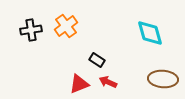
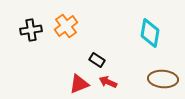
cyan diamond: rotated 24 degrees clockwise
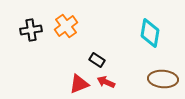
red arrow: moved 2 px left
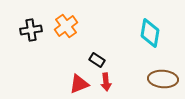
red arrow: rotated 120 degrees counterclockwise
